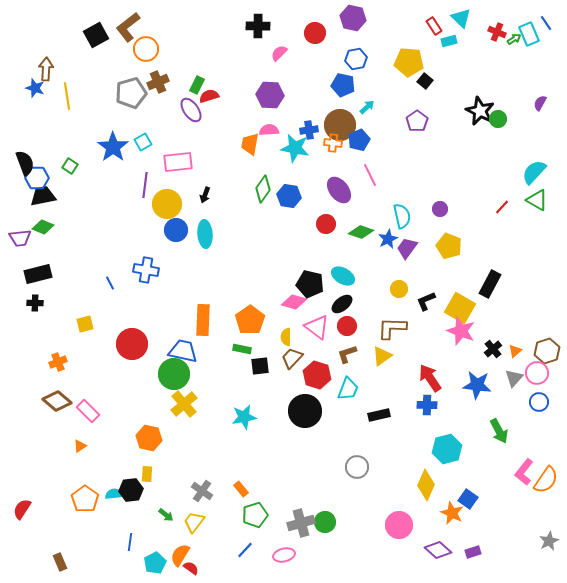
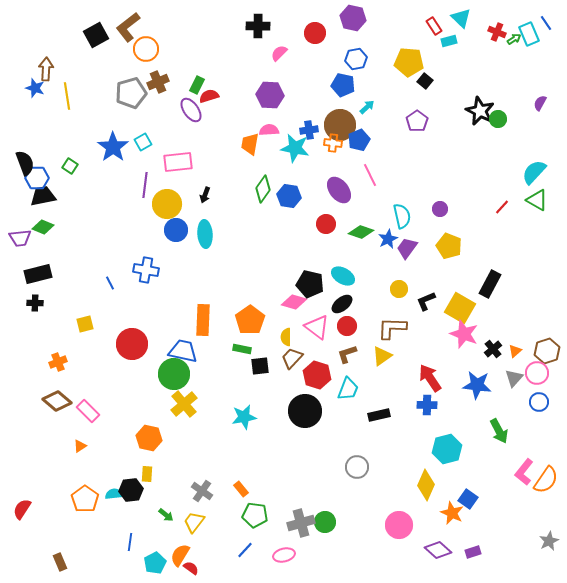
pink star at (461, 331): moved 3 px right, 3 px down
green pentagon at (255, 515): rotated 25 degrees clockwise
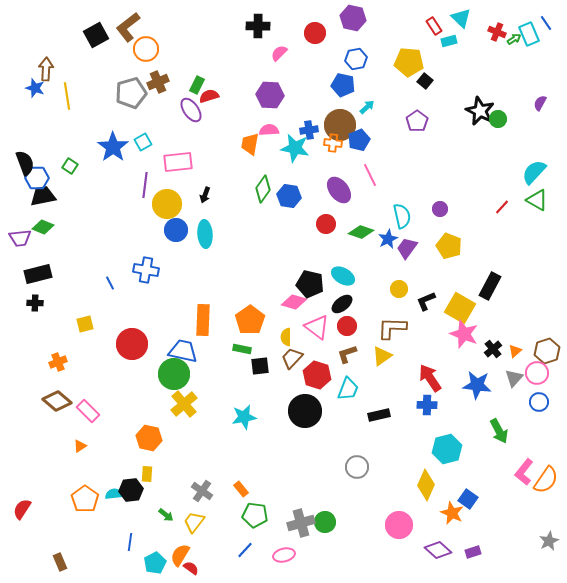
black rectangle at (490, 284): moved 2 px down
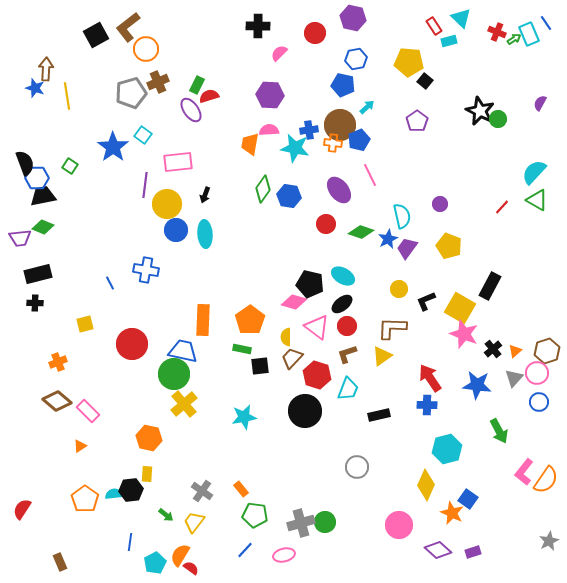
cyan square at (143, 142): moved 7 px up; rotated 24 degrees counterclockwise
purple circle at (440, 209): moved 5 px up
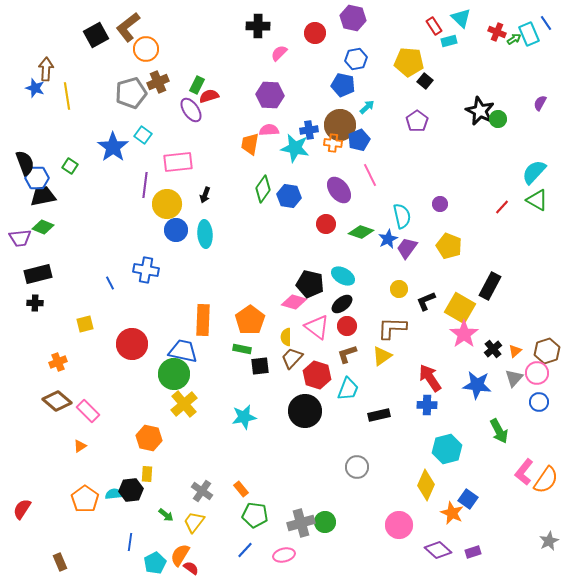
pink star at (464, 334): rotated 16 degrees clockwise
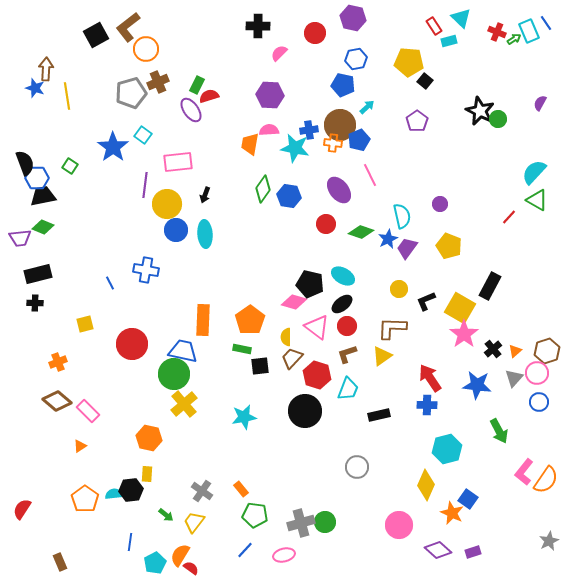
cyan rectangle at (529, 34): moved 3 px up
red line at (502, 207): moved 7 px right, 10 px down
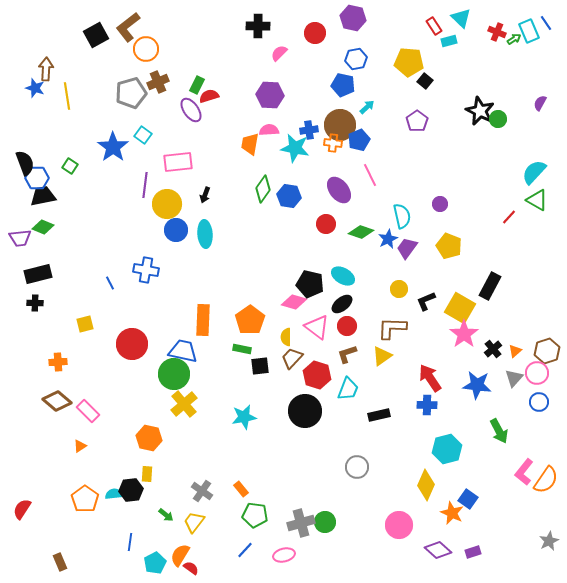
orange cross at (58, 362): rotated 18 degrees clockwise
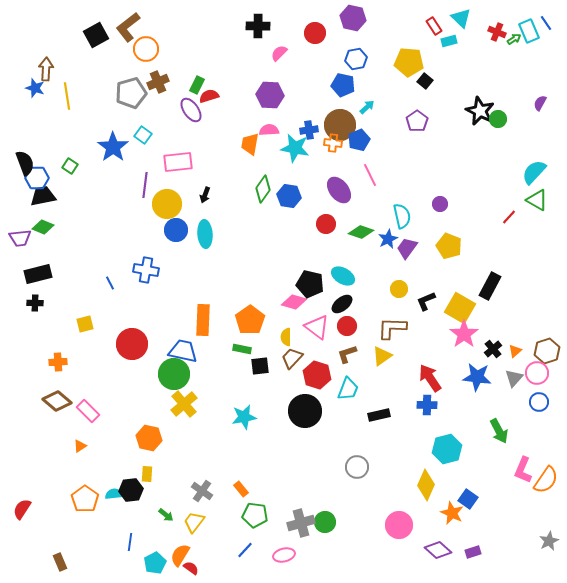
blue star at (477, 385): moved 8 px up
pink L-shape at (524, 472): moved 1 px left, 2 px up; rotated 16 degrees counterclockwise
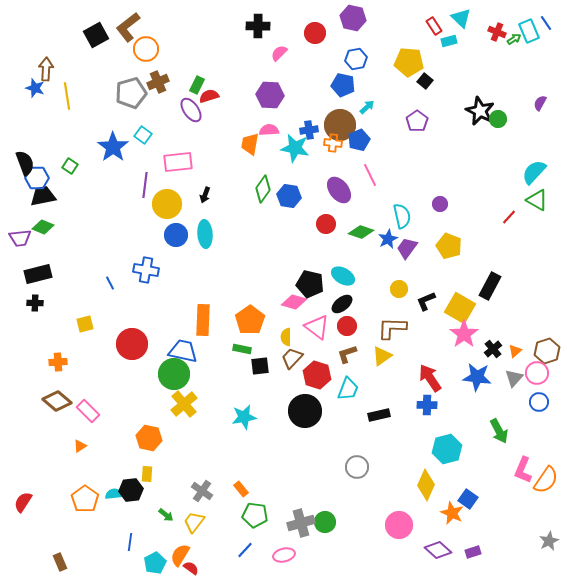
blue circle at (176, 230): moved 5 px down
red semicircle at (22, 509): moved 1 px right, 7 px up
